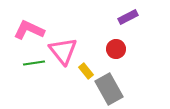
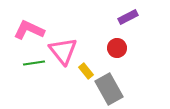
red circle: moved 1 px right, 1 px up
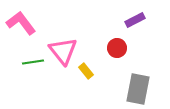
purple rectangle: moved 7 px right, 3 px down
pink L-shape: moved 8 px left, 7 px up; rotated 28 degrees clockwise
green line: moved 1 px left, 1 px up
gray rectangle: moved 29 px right; rotated 40 degrees clockwise
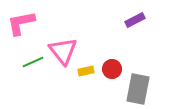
pink L-shape: rotated 64 degrees counterclockwise
red circle: moved 5 px left, 21 px down
green line: rotated 15 degrees counterclockwise
yellow rectangle: rotated 63 degrees counterclockwise
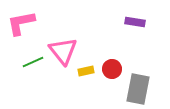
purple rectangle: moved 2 px down; rotated 36 degrees clockwise
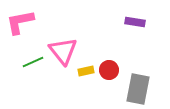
pink L-shape: moved 1 px left, 1 px up
red circle: moved 3 px left, 1 px down
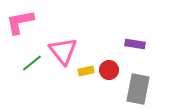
purple rectangle: moved 22 px down
green line: moved 1 px left, 1 px down; rotated 15 degrees counterclockwise
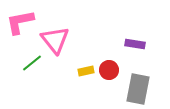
pink triangle: moved 8 px left, 11 px up
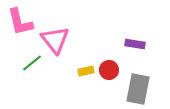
pink L-shape: rotated 92 degrees counterclockwise
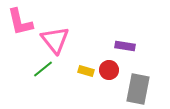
purple rectangle: moved 10 px left, 2 px down
green line: moved 11 px right, 6 px down
yellow rectangle: rotated 28 degrees clockwise
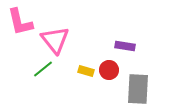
gray rectangle: rotated 8 degrees counterclockwise
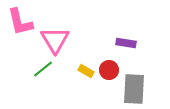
pink triangle: rotated 8 degrees clockwise
purple rectangle: moved 1 px right, 3 px up
yellow rectangle: rotated 14 degrees clockwise
gray rectangle: moved 4 px left
